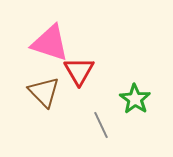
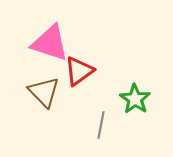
red triangle: rotated 24 degrees clockwise
gray line: rotated 36 degrees clockwise
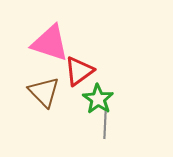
green star: moved 37 px left
gray line: moved 4 px right; rotated 8 degrees counterclockwise
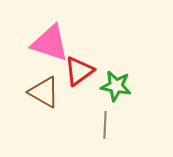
brown triangle: rotated 16 degrees counterclockwise
green star: moved 18 px right, 13 px up; rotated 24 degrees counterclockwise
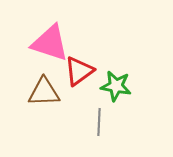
brown triangle: rotated 32 degrees counterclockwise
gray line: moved 6 px left, 3 px up
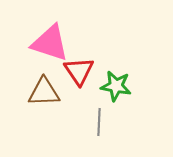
red triangle: rotated 28 degrees counterclockwise
